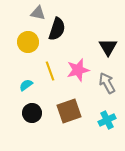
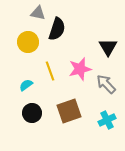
pink star: moved 2 px right, 1 px up
gray arrow: moved 1 px left, 1 px down; rotated 15 degrees counterclockwise
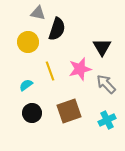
black triangle: moved 6 px left
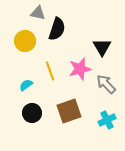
yellow circle: moved 3 px left, 1 px up
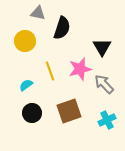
black semicircle: moved 5 px right, 1 px up
gray arrow: moved 2 px left
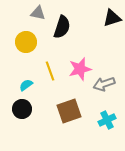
black semicircle: moved 1 px up
yellow circle: moved 1 px right, 1 px down
black triangle: moved 10 px right, 29 px up; rotated 42 degrees clockwise
gray arrow: rotated 65 degrees counterclockwise
black circle: moved 10 px left, 4 px up
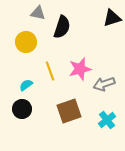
cyan cross: rotated 12 degrees counterclockwise
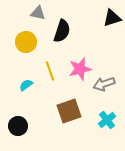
black semicircle: moved 4 px down
black circle: moved 4 px left, 17 px down
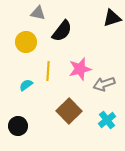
black semicircle: rotated 20 degrees clockwise
yellow line: moved 2 px left; rotated 24 degrees clockwise
brown square: rotated 25 degrees counterclockwise
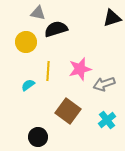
black semicircle: moved 6 px left, 2 px up; rotated 145 degrees counterclockwise
cyan semicircle: moved 2 px right
brown square: moved 1 px left; rotated 10 degrees counterclockwise
black circle: moved 20 px right, 11 px down
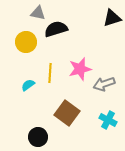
yellow line: moved 2 px right, 2 px down
brown square: moved 1 px left, 2 px down
cyan cross: moved 1 px right; rotated 24 degrees counterclockwise
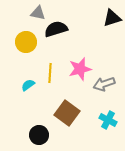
black circle: moved 1 px right, 2 px up
